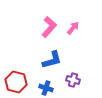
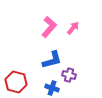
purple cross: moved 4 px left, 5 px up
blue cross: moved 6 px right
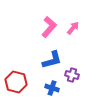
purple cross: moved 3 px right
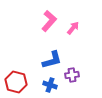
pink L-shape: moved 6 px up
purple cross: rotated 24 degrees counterclockwise
blue cross: moved 2 px left, 3 px up
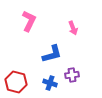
pink L-shape: moved 20 px left; rotated 15 degrees counterclockwise
pink arrow: rotated 120 degrees clockwise
blue L-shape: moved 6 px up
blue cross: moved 2 px up
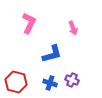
pink L-shape: moved 2 px down
purple cross: moved 5 px down; rotated 32 degrees clockwise
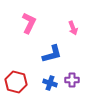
purple cross: rotated 24 degrees counterclockwise
